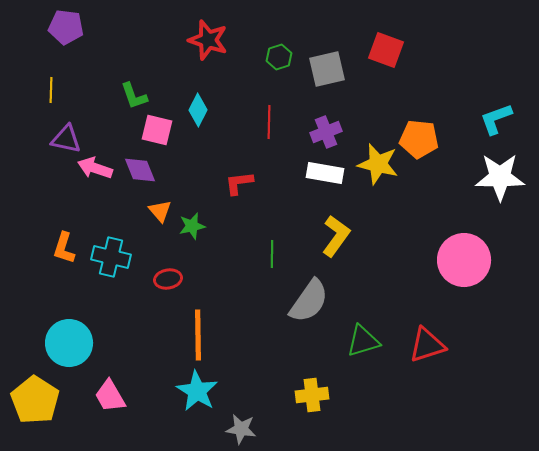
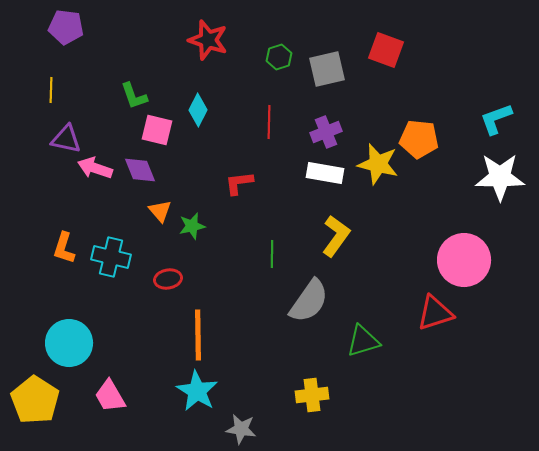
red triangle: moved 8 px right, 32 px up
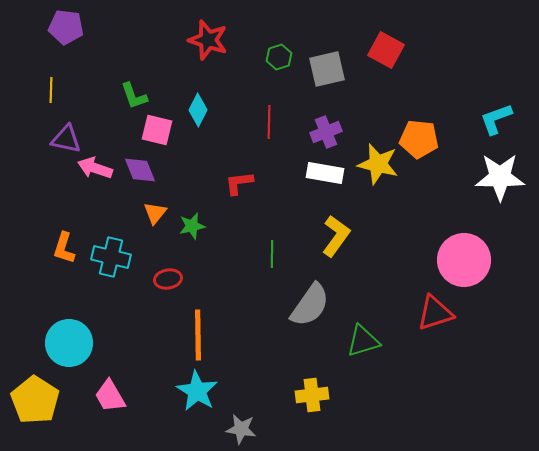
red square: rotated 9 degrees clockwise
orange triangle: moved 5 px left, 2 px down; rotated 20 degrees clockwise
gray semicircle: moved 1 px right, 4 px down
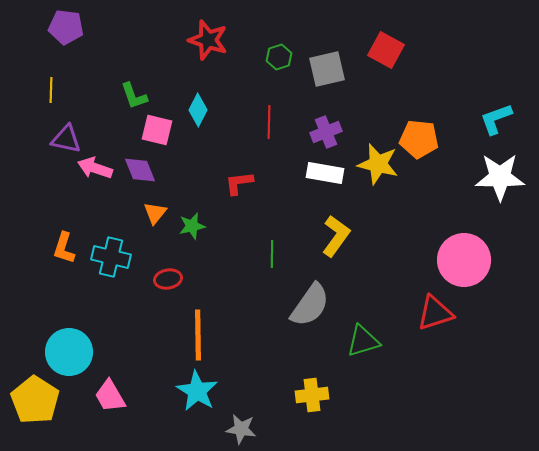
cyan circle: moved 9 px down
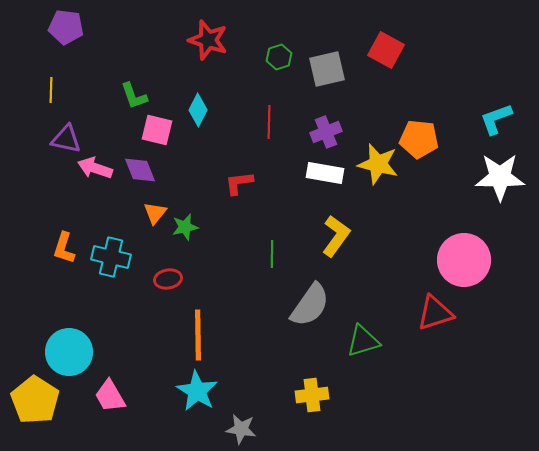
green star: moved 7 px left, 1 px down
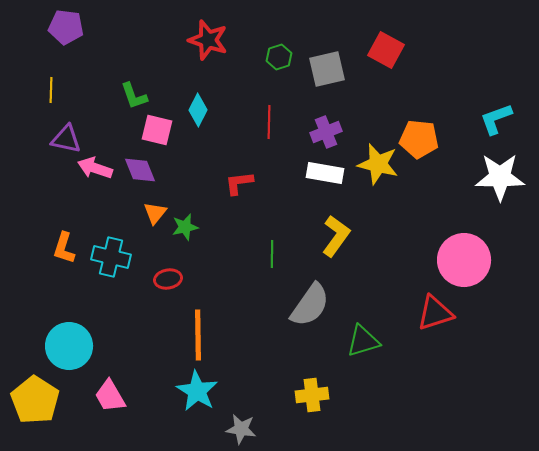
cyan circle: moved 6 px up
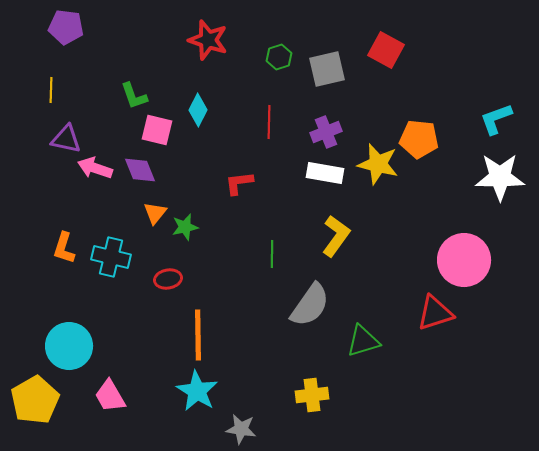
yellow pentagon: rotated 9 degrees clockwise
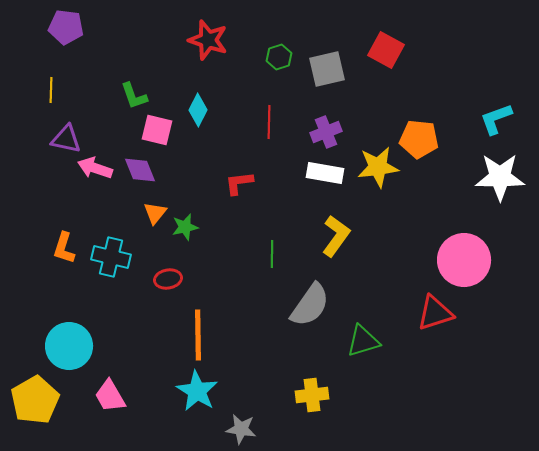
yellow star: moved 3 px down; rotated 21 degrees counterclockwise
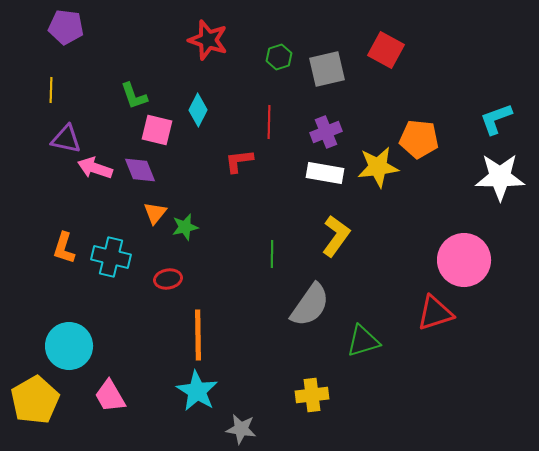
red L-shape: moved 22 px up
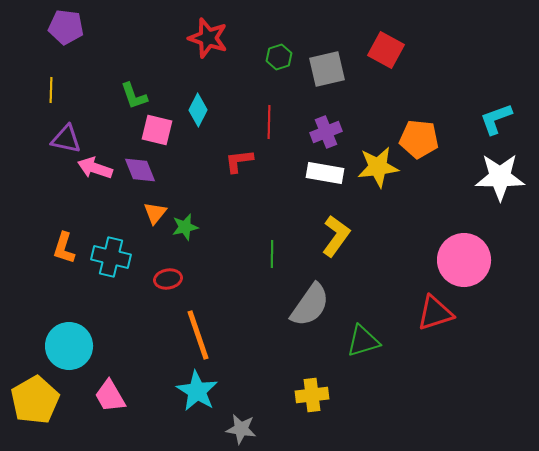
red star: moved 2 px up
orange line: rotated 18 degrees counterclockwise
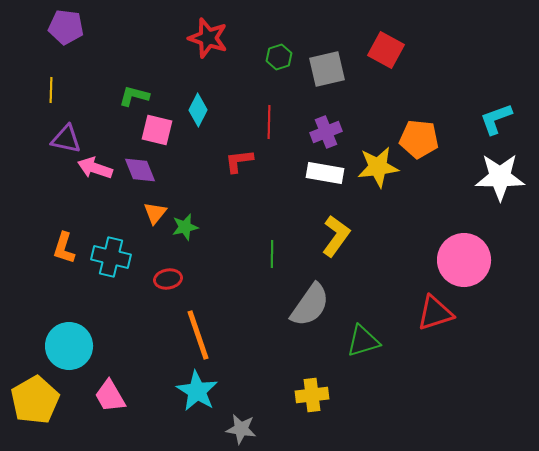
green L-shape: rotated 124 degrees clockwise
